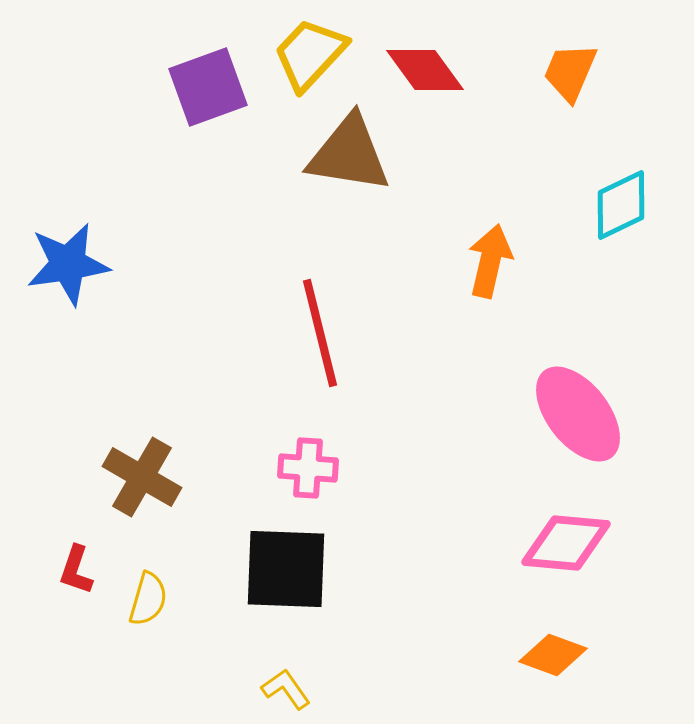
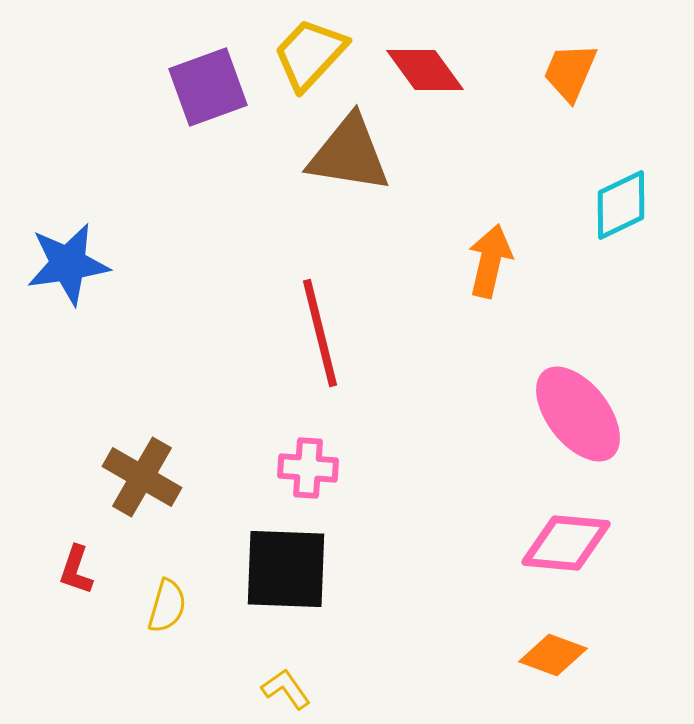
yellow semicircle: moved 19 px right, 7 px down
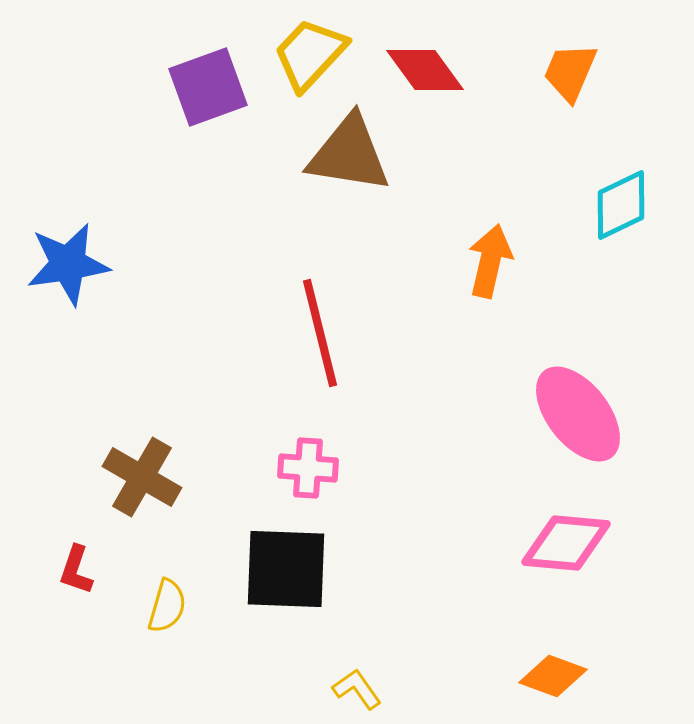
orange diamond: moved 21 px down
yellow L-shape: moved 71 px right
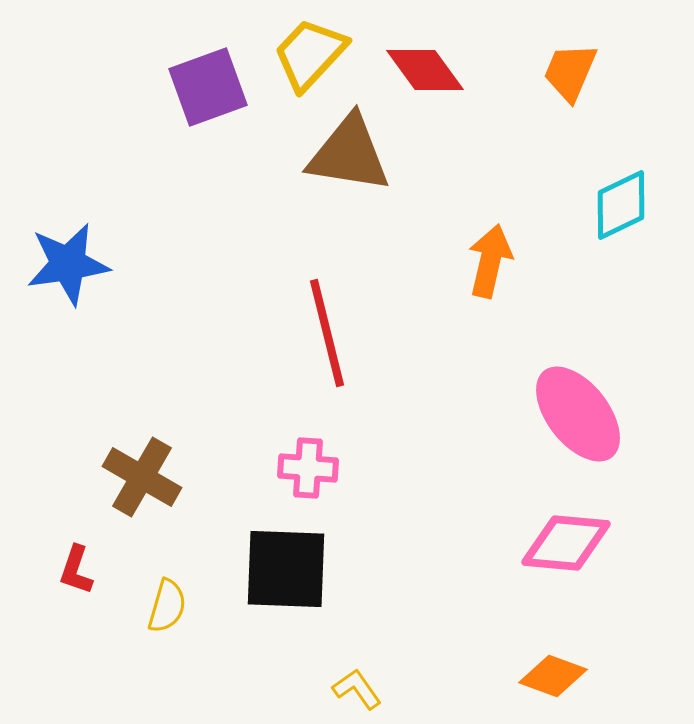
red line: moved 7 px right
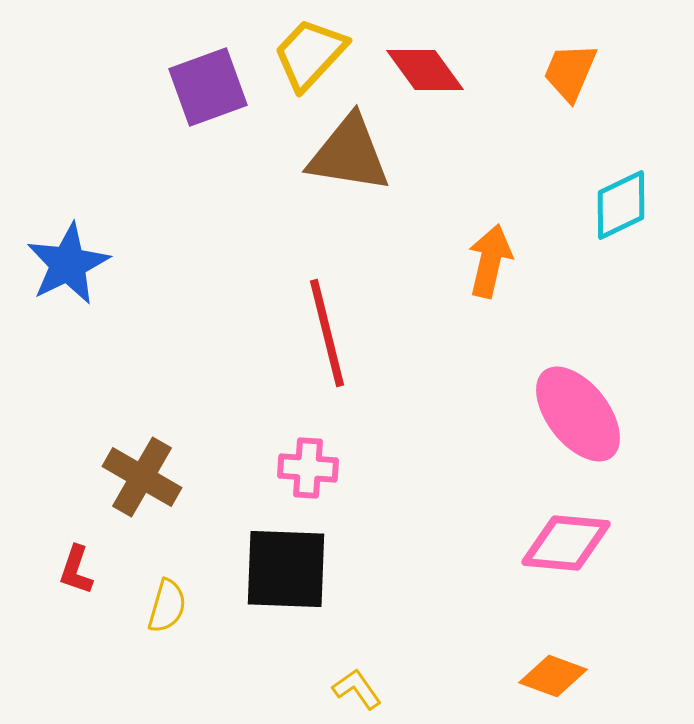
blue star: rotated 18 degrees counterclockwise
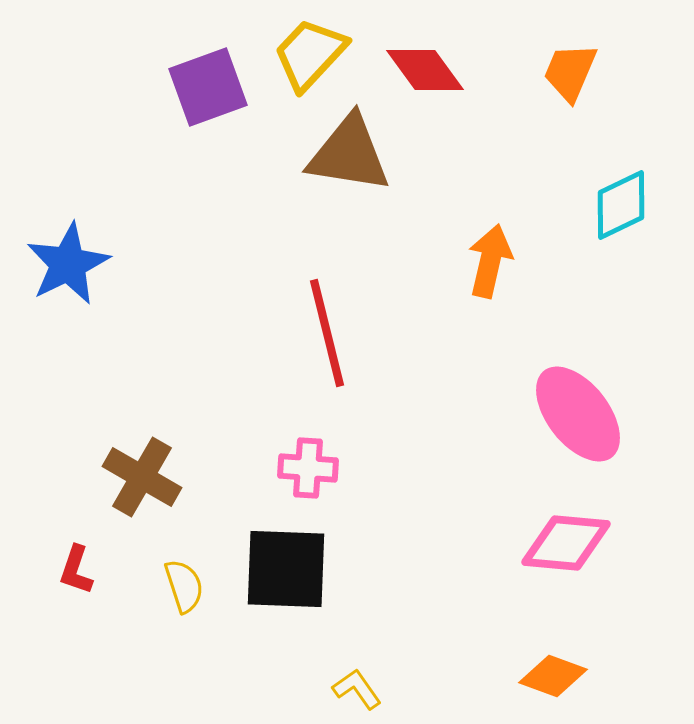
yellow semicircle: moved 17 px right, 20 px up; rotated 34 degrees counterclockwise
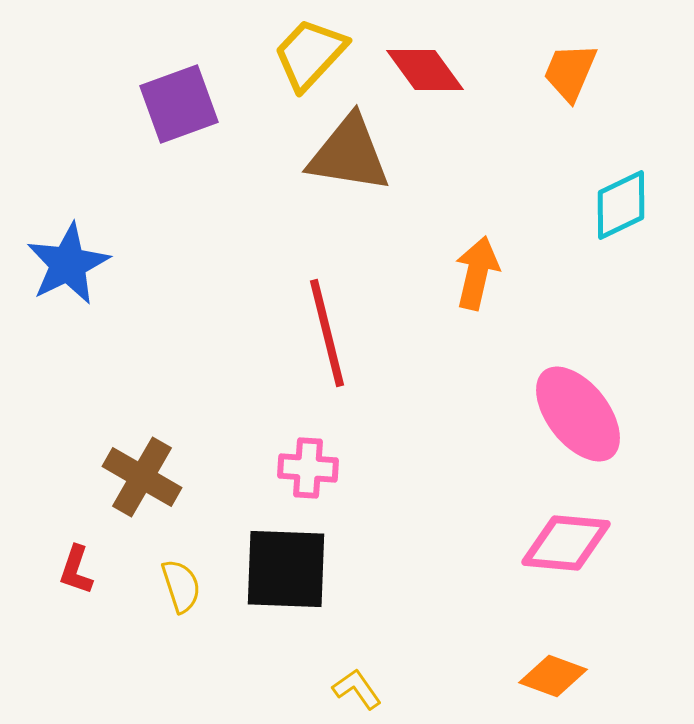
purple square: moved 29 px left, 17 px down
orange arrow: moved 13 px left, 12 px down
yellow semicircle: moved 3 px left
